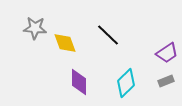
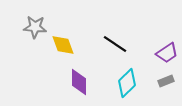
gray star: moved 1 px up
black line: moved 7 px right, 9 px down; rotated 10 degrees counterclockwise
yellow diamond: moved 2 px left, 2 px down
cyan diamond: moved 1 px right
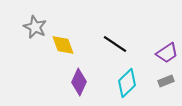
gray star: rotated 20 degrees clockwise
purple diamond: rotated 24 degrees clockwise
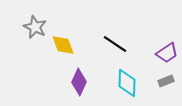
cyan diamond: rotated 44 degrees counterclockwise
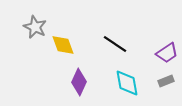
cyan diamond: rotated 12 degrees counterclockwise
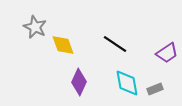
gray rectangle: moved 11 px left, 8 px down
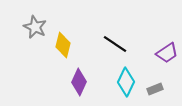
yellow diamond: rotated 35 degrees clockwise
cyan diamond: moved 1 px left, 1 px up; rotated 36 degrees clockwise
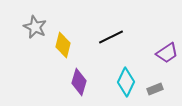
black line: moved 4 px left, 7 px up; rotated 60 degrees counterclockwise
purple diamond: rotated 8 degrees counterclockwise
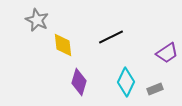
gray star: moved 2 px right, 7 px up
yellow diamond: rotated 20 degrees counterclockwise
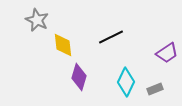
purple diamond: moved 5 px up
